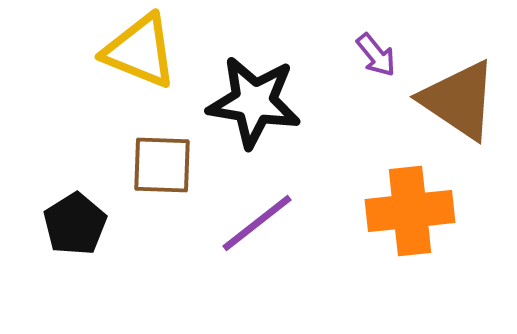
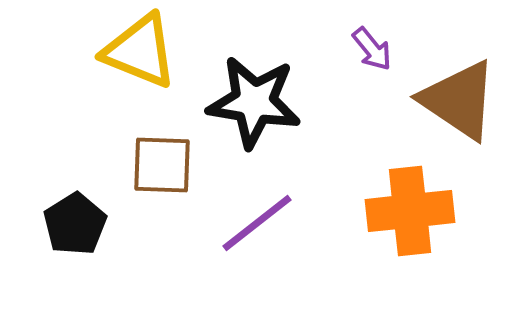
purple arrow: moved 4 px left, 6 px up
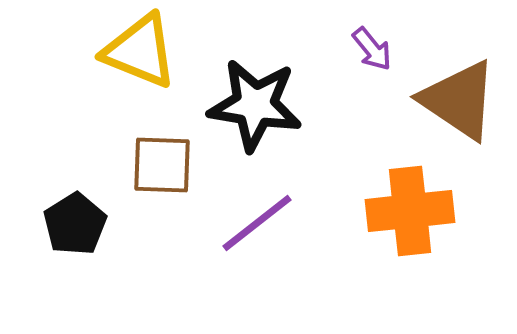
black star: moved 1 px right, 3 px down
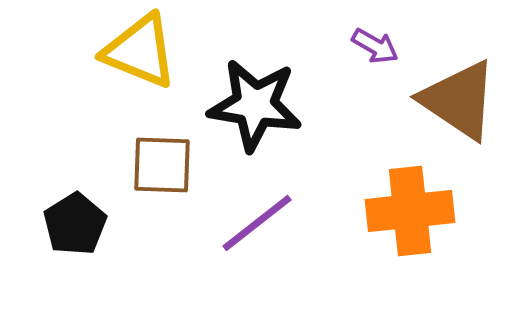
purple arrow: moved 3 px right, 3 px up; rotated 21 degrees counterclockwise
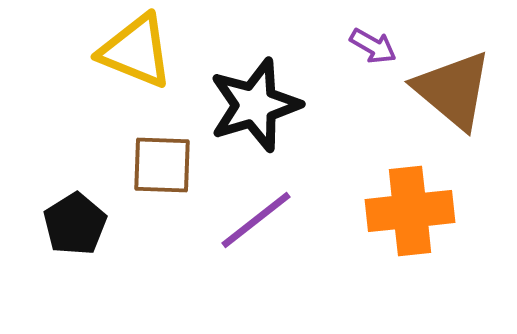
purple arrow: moved 2 px left
yellow triangle: moved 4 px left
brown triangle: moved 6 px left, 10 px up; rotated 6 degrees clockwise
black star: rotated 26 degrees counterclockwise
purple line: moved 1 px left, 3 px up
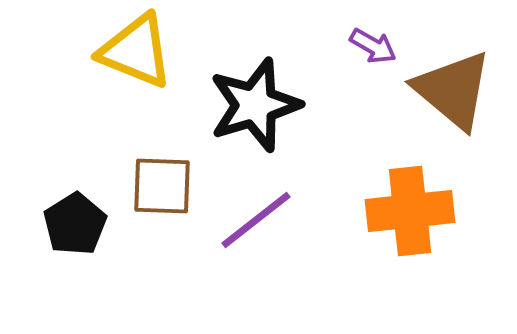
brown square: moved 21 px down
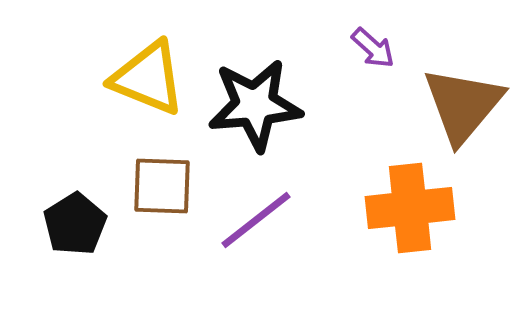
purple arrow: moved 2 px down; rotated 12 degrees clockwise
yellow triangle: moved 12 px right, 27 px down
brown triangle: moved 10 px right, 15 px down; rotated 30 degrees clockwise
black star: rotated 12 degrees clockwise
orange cross: moved 3 px up
